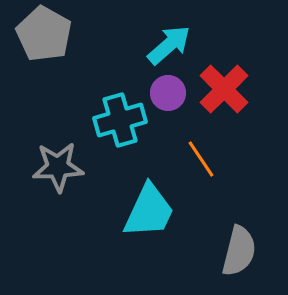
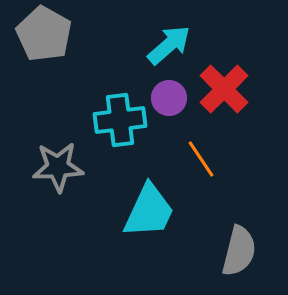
purple circle: moved 1 px right, 5 px down
cyan cross: rotated 9 degrees clockwise
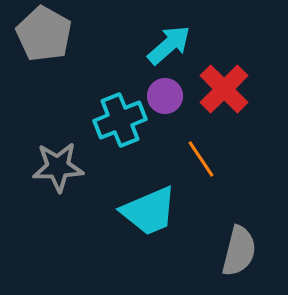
purple circle: moved 4 px left, 2 px up
cyan cross: rotated 15 degrees counterclockwise
cyan trapezoid: rotated 42 degrees clockwise
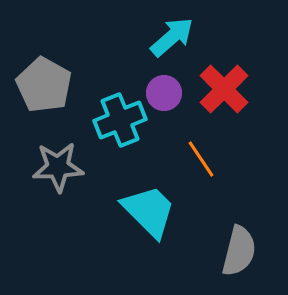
gray pentagon: moved 51 px down
cyan arrow: moved 3 px right, 8 px up
purple circle: moved 1 px left, 3 px up
cyan trapezoid: rotated 112 degrees counterclockwise
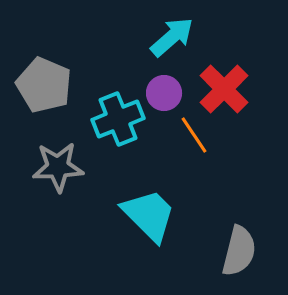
gray pentagon: rotated 6 degrees counterclockwise
cyan cross: moved 2 px left, 1 px up
orange line: moved 7 px left, 24 px up
cyan trapezoid: moved 4 px down
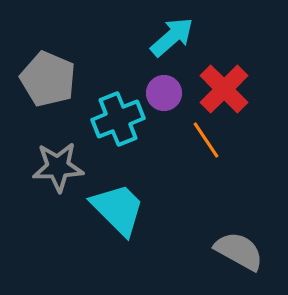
gray pentagon: moved 4 px right, 6 px up
orange line: moved 12 px right, 5 px down
cyan trapezoid: moved 31 px left, 6 px up
gray semicircle: rotated 75 degrees counterclockwise
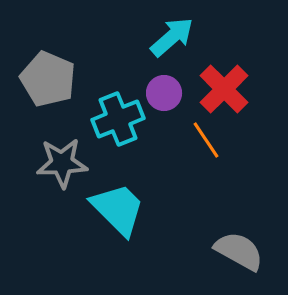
gray star: moved 4 px right, 4 px up
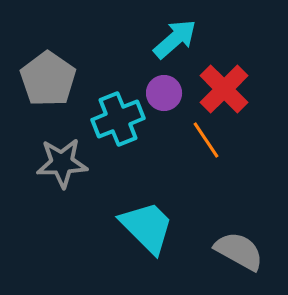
cyan arrow: moved 3 px right, 2 px down
gray pentagon: rotated 12 degrees clockwise
cyan trapezoid: moved 29 px right, 18 px down
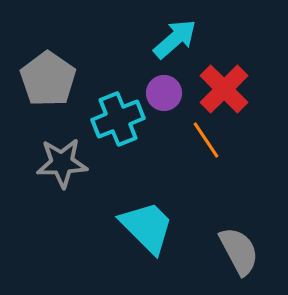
gray semicircle: rotated 33 degrees clockwise
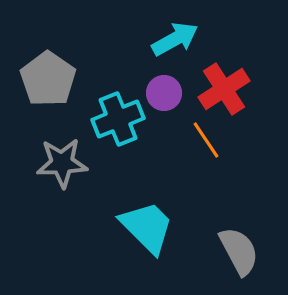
cyan arrow: rotated 12 degrees clockwise
red cross: rotated 12 degrees clockwise
